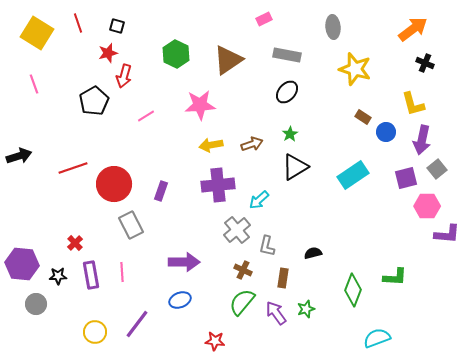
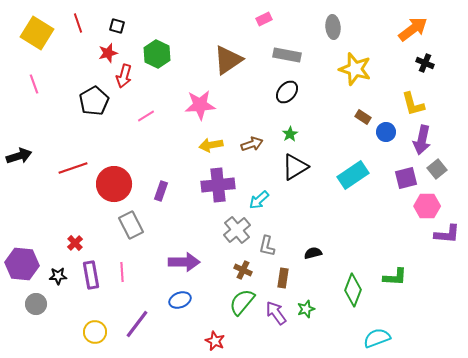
green hexagon at (176, 54): moved 19 px left
red star at (215, 341): rotated 18 degrees clockwise
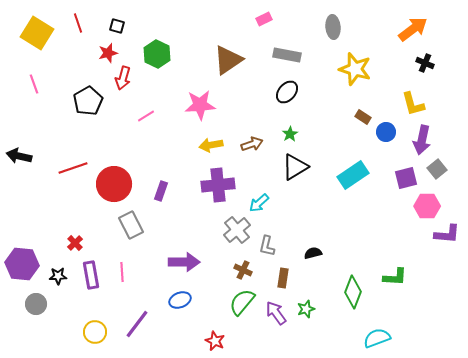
red arrow at (124, 76): moved 1 px left, 2 px down
black pentagon at (94, 101): moved 6 px left
black arrow at (19, 156): rotated 150 degrees counterclockwise
cyan arrow at (259, 200): moved 3 px down
green diamond at (353, 290): moved 2 px down
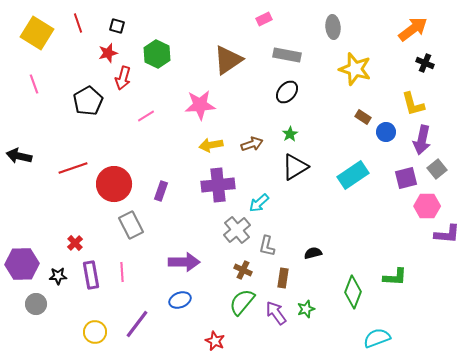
purple hexagon at (22, 264): rotated 8 degrees counterclockwise
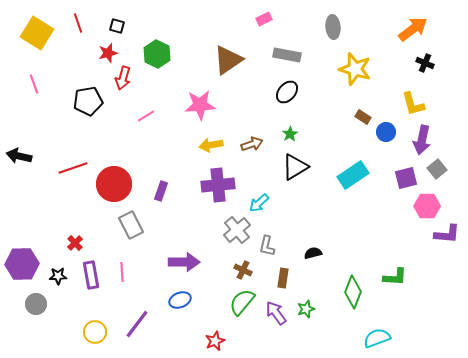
black pentagon at (88, 101): rotated 20 degrees clockwise
red star at (215, 341): rotated 24 degrees clockwise
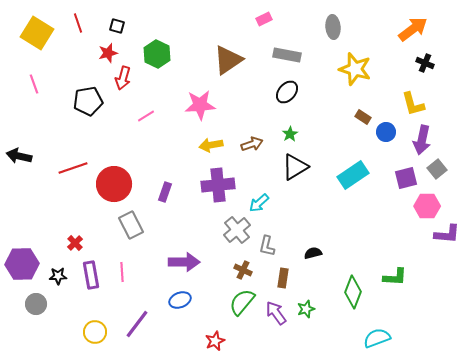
purple rectangle at (161, 191): moved 4 px right, 1 px down
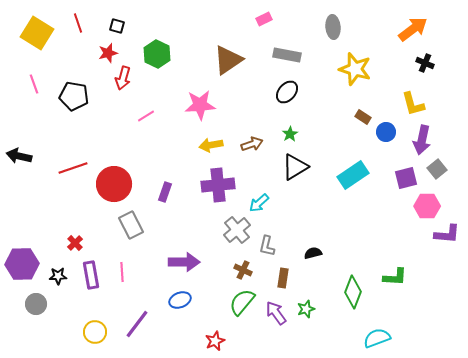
black pentagon at (88, 101): moved 14 px left, 5 px up; rotated 20 degrees clockwise
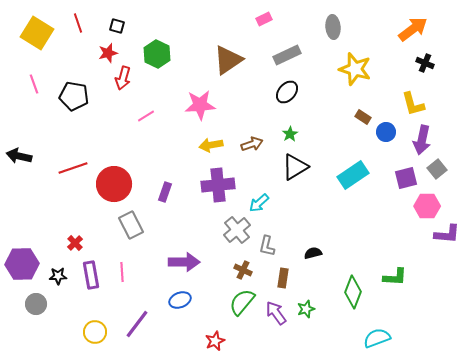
gray rectangle at (287, 55): rotated 36 degrees counterclockwise
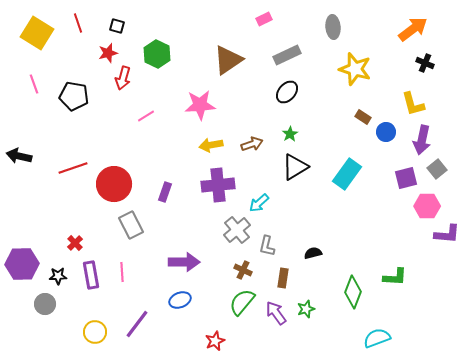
cyan rectangle at (353, 175): moved 6 px left, 1 px up; rotated 20 degrees counterclockwise
gray circle at (36, 304): moved 9 px right
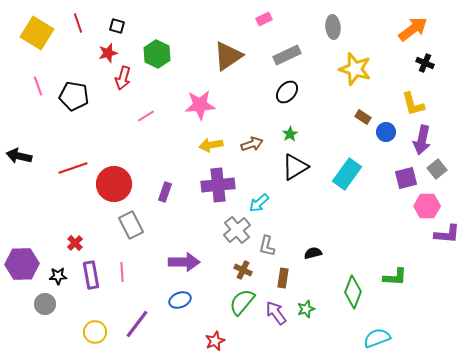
brown triangle at (228, 60): moved 4 px up
pink line at (34, 84): moved 4 px right, 2 px down
